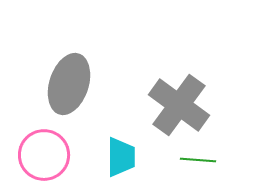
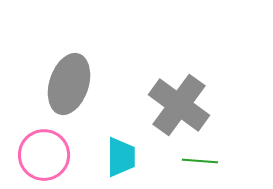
green line: moved 2 px right, 1 px down
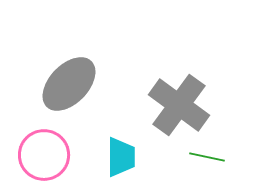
gray ellipse: rotated 26 degrees clockwise
green line: moved 7 px right, 4 px up; rotated 8 degrees clockwise
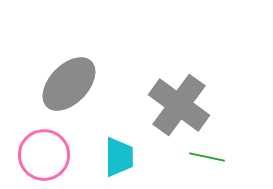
cyan trapezoid: moved 2 px left
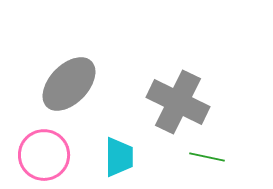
gray cross: moved 1 px left, 3 px up; rotated 10 degrees counterclockwise
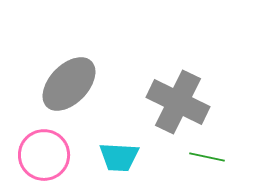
cyan trapezoid: rotated 93 degrees clockwise
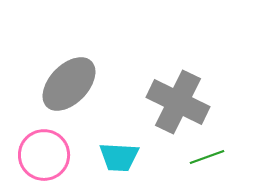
green line: rotated 32 degrees counterclockwise
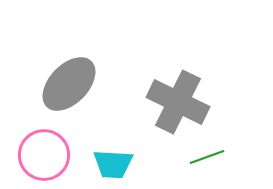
cyan trapezoid: moved 6 px left, 7 px down
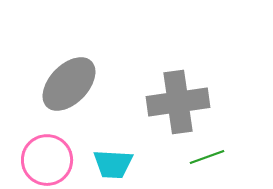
gray cross: rotated 34 degrees counterclockwise
pink circle: moved 3 px right, 5 px down
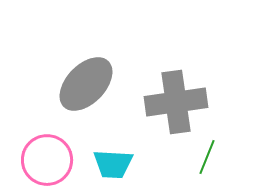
gray ellipse: moved 17 px right
gray cross: moved 2 px left
green line: rotated 48 degrees counterclockwise
